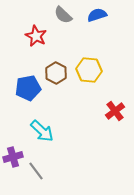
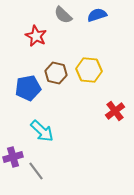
brown hexagon: rotated 15 degrees counterclockwise
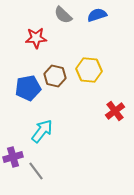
red star: moved 2 px down; rotated 30 degrees counterclockwise
brown hexagon: moved 1 px left, 3 px down
cyan arrow: rotated 95 degrees counterclockwise
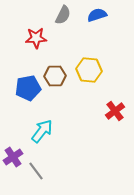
gray semicircle: rotated 108 degrees counterclockwise
brown hexagon: rotated 15 degrees counterclockwise
purple cross: rotated 18 degrees counterclockwise
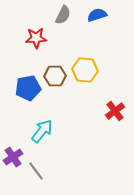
yellow hexagon: moved 4 px left
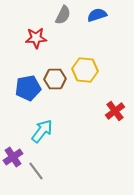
brown hexagon: moved 3 px down
